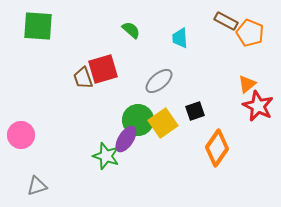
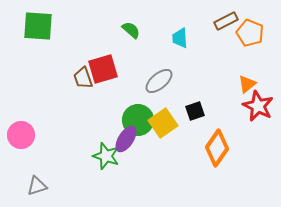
brown rectangle: rotated 55 degrees counterclockwise
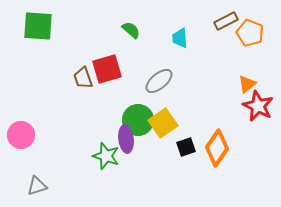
red square: moved 4 px right
black square: moved 9 px left, 36 px down
purple ellipse: rotated 40 degrees counterclockwise
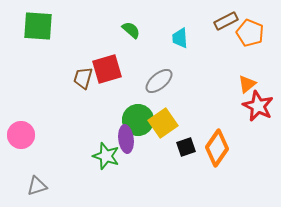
brown trapezoid: rotated 35 degrees clockwise
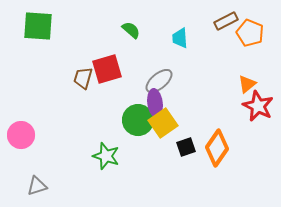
purple ellipse: moved 29 px right, 36 px up
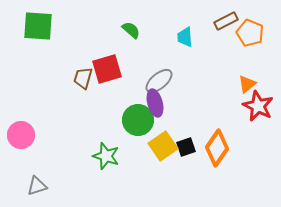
cyan trapezoid: moved 5 px right, 1 px up
purple ellipse: rotated 8 degrees counterclockwise
yellow square: moved 23 px down
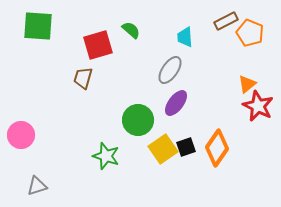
red square: moved 9 px left, 24 px up
gray ellipse: moved 11 px right, 11 px up; rotated 16 degrees counterclockwise
purple ellipse: moved 21 px right; rotated 52 degrees clockwise
yellow square: moved 3 px down
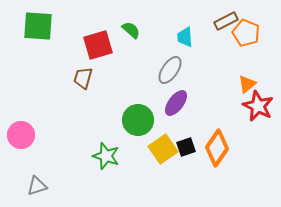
orange pentagon: moved 4 px left
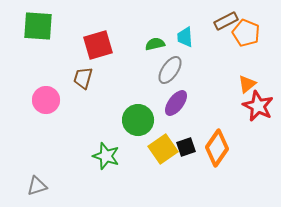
green semicircle: moved 24 px right, 14 px down; rotated 54 degrees counterclockwise
pink circle: moved 25 px right, 35 px up
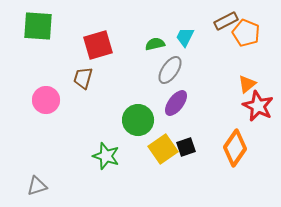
cyan trapezoid: rotated 30 degrees clockwise
orange diamond: moved 18 px right
